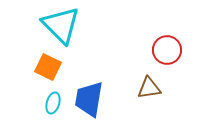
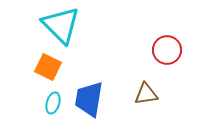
brown triangle: moved 3 px left, 6 px down
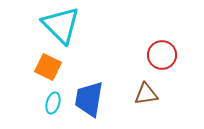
red circle: moved 5 px left, 5 px down
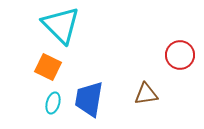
red circle: moved 18 px right
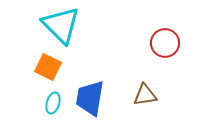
red circle: moved 15 px left, 12 px up
brown triangle: moved 1 px left, 1 px down
blue trapezoid: moved 1 px right, 1 px up
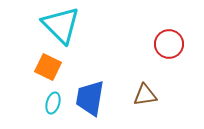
red circle: moved 4 px right, 1 px down
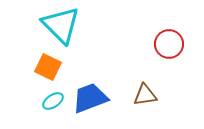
blue trapezoid: rotated 60 degrees clockwise
cyan ellipse: moved 2 px up; rotated 40 degrees clockwise
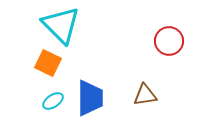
red circle: moved 3 px up
orange square: moved 4 px up
blue trapezoid: rotated 111 degrees clockwise
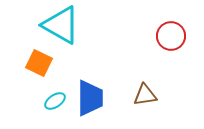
cyan triangle: rotated 15 degrees counterclockwise
red circle: moved 2 px right, 5 px up
orange square: moved 9 px left
cyan ellipse: moved 2 px right
